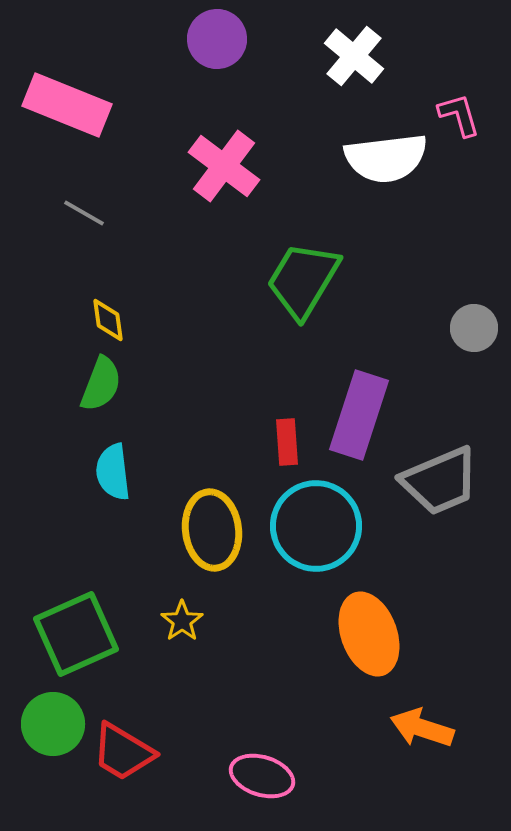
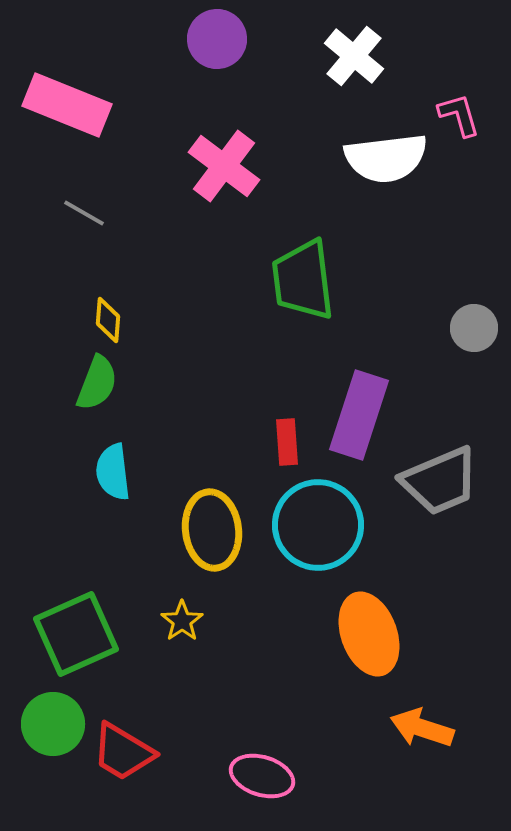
green trapezoid: rotated 38 degrees counterclockwise
yellow diamond: rotated 12 degrees clockwise
green semicircle: moved 4 px left, 1 px up
cyan circle: moved 2 px right, 1 px up
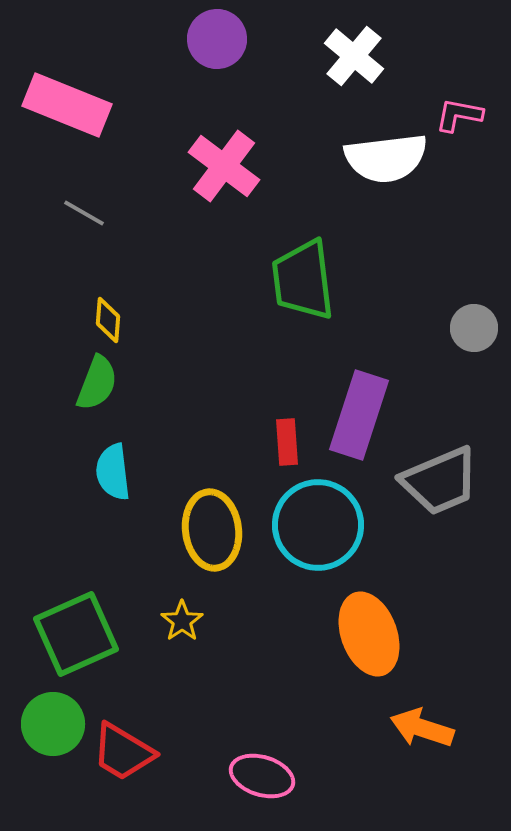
pink L-shape: rotated 63 degrees counterclockwise
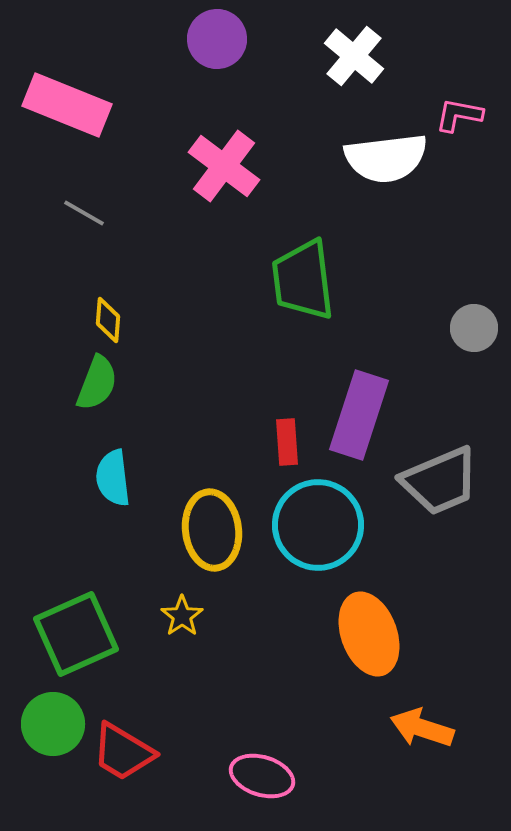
cyan semicircle: moved 6 px down
yellow star: moved 5 px up
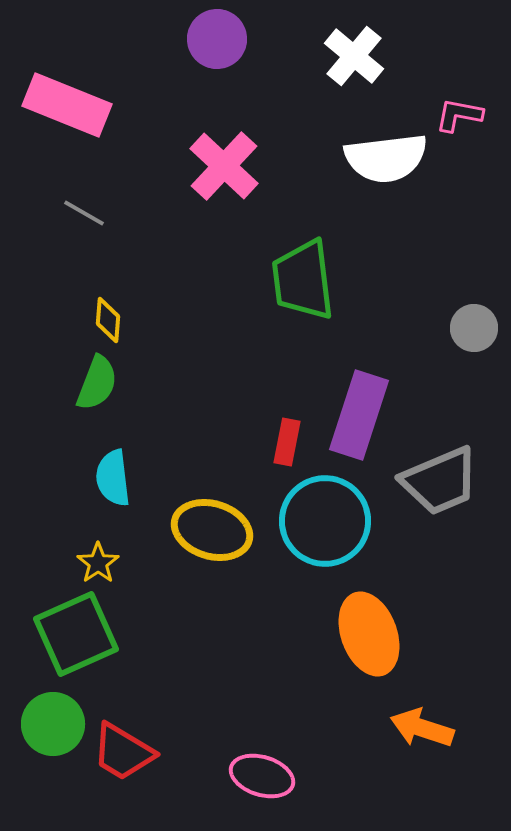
pink cross: rotated 6 degrees clockwise
red rectangle: rotated 15 degrees clockwise
cyan circle: moved 7 px right, 4 px up
yellow ellipse: rotated 66 degrees counterclockwise
yellow star: moved 84 px left, 53 px up
